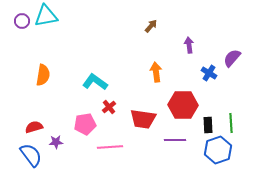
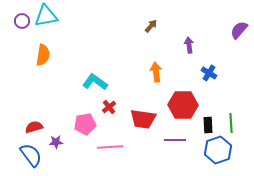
purple semicircle: moved 7 px right, 28 px up
orange semicircle: moved 20 px up
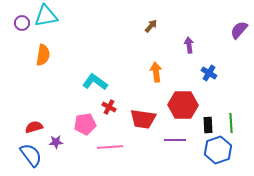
purple circle: moved 2 px down
red cross: rotated 24 degrees counterclockwise
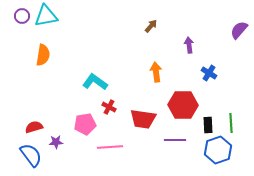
purple circle: moved 7 px up
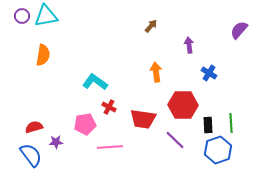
purple line: rotated 45 degrees clockwise
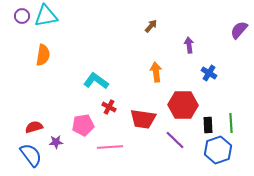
cyan L-shape: moved 1 px right, 1 px up
pink pentagon: moved 2 px left, 1 px down
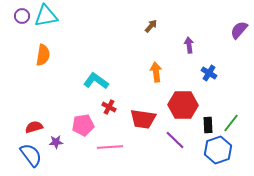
green line: rotated 42 degrees clockwise
